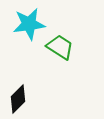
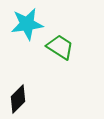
cyan star: moved 2 px left
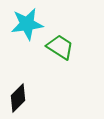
black diamond: moved 1 px up
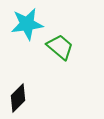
green trapezoid: rotated 8 degrees clockwise
